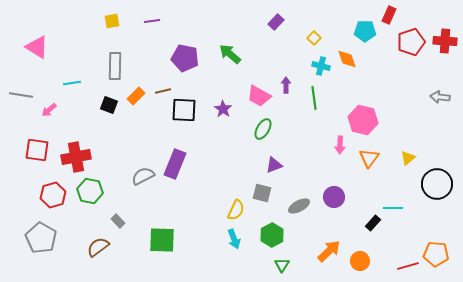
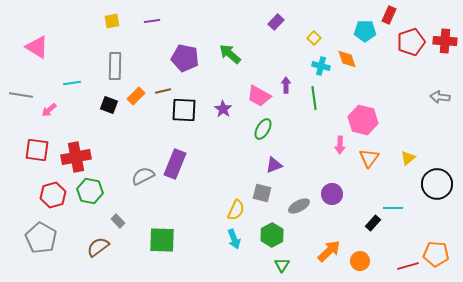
purple circle at (334, 197): moved 2 px left, 3 px up
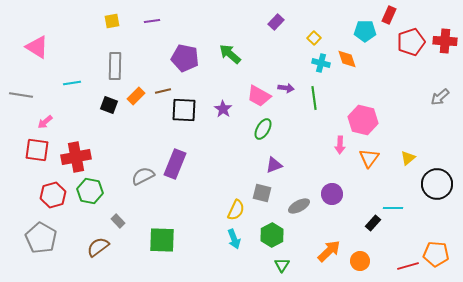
cyan cross at (321, 66): moved 3 px up
purple arrow at (286, 85): moved 3 px down; rotated 98 degrees clockwise
gray arrow at (440, 97): rotated 48 degrees counterclockwise
pink arrow at (49, 110): moved 4 px left, 12 px down
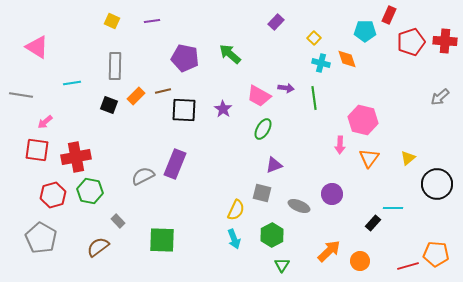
yellow square at (112, 21): rotated 35 degrees clockwise
gray ellipse at (299, 206): rotated 50 degrees clockwise
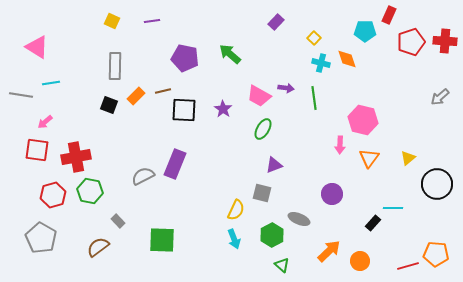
cyan line at (72, 83): moved 21 px left
gray ellipse at (299, 206): moved 13 px down
green triangle at (282, 265): rotated 21 degrees counterclockwise
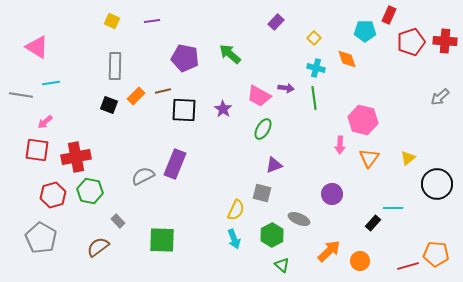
cyan cross at (321, 63): moved 5 px left, 5 px down
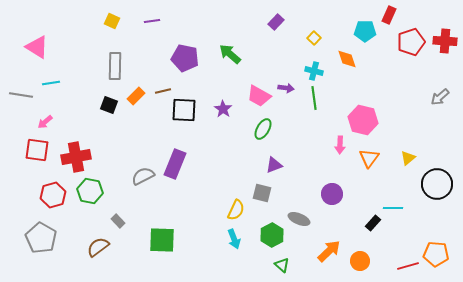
cyan cross at (316, 68): moved 2 px left, 3 px down
